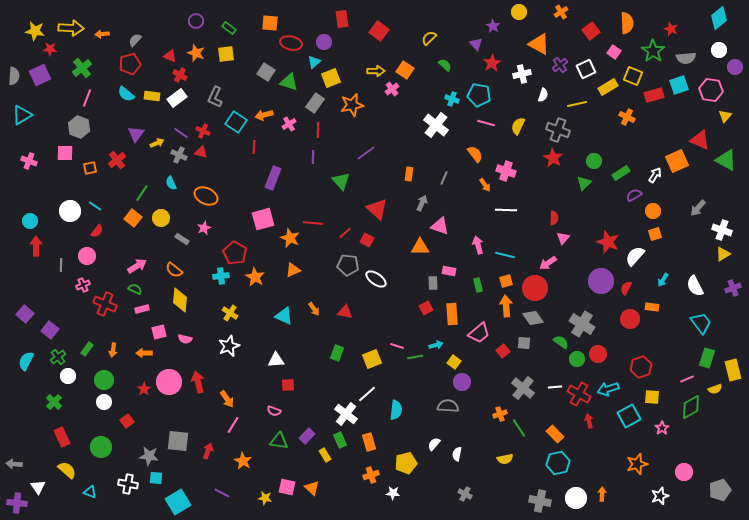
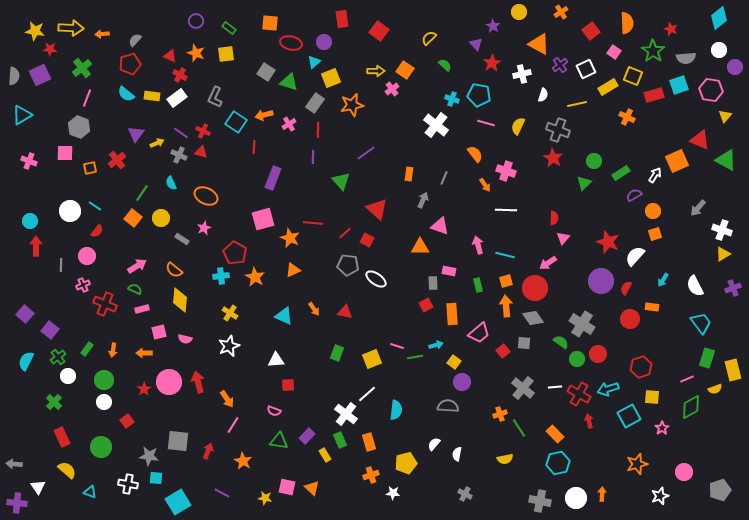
gray arrow at (422, 203): moved 1 px right, 3 px up
red square at (426, 308): moved 3 px up
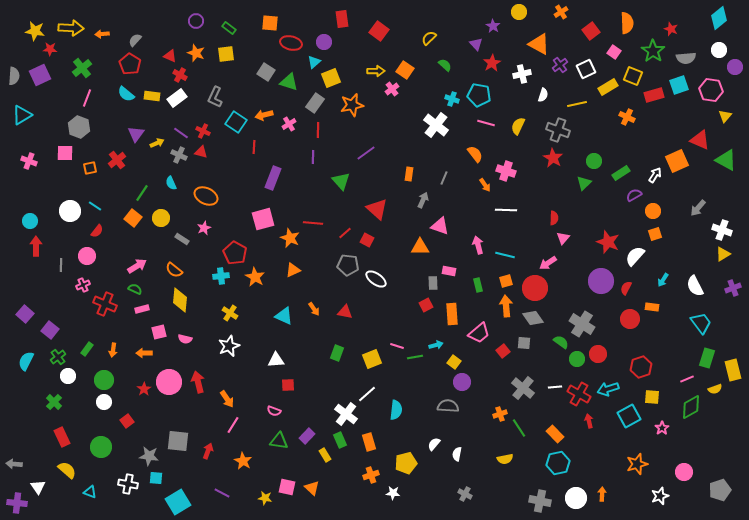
red pentagon at (130, 64): rotated 25 degrees counterclockwise
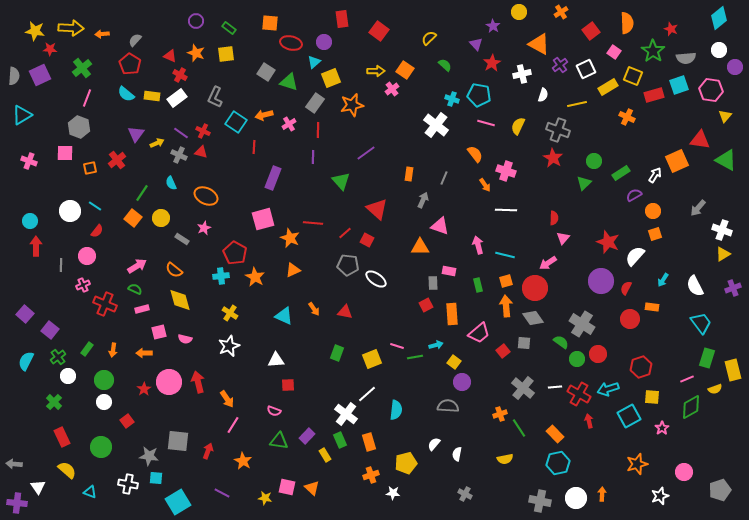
red triangle at (700, 140): rotated 15 degrees counterclockwise
yellow diamond at (180, 300): rotated 20 degrees counterclockwise
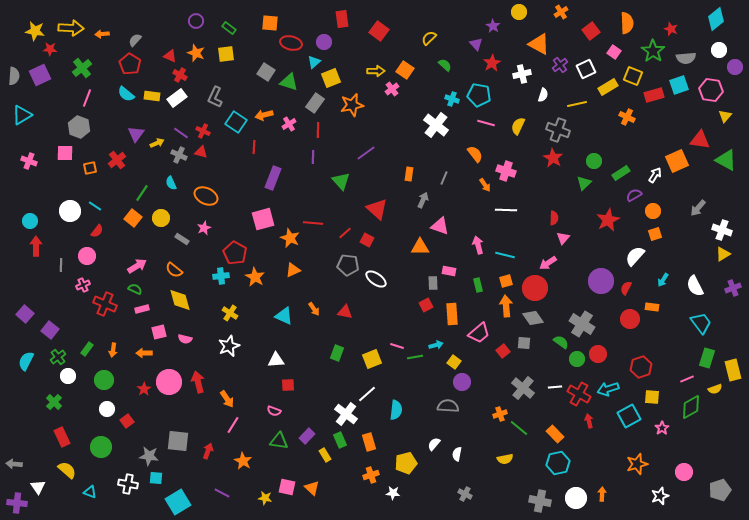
cyan diamond at (719, 18): moved 3 px left, 1 px down
red star at (608, 242): moved 22 px up; rotated 25 degrees clockwise
white circle at (104, 402): moved 3 px right, 7 px down
green line at (519, 428): rotated 18 degrees counterclockwise
